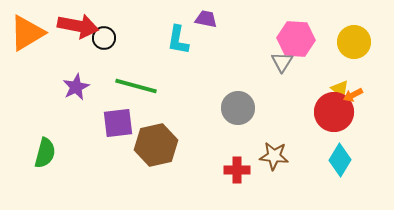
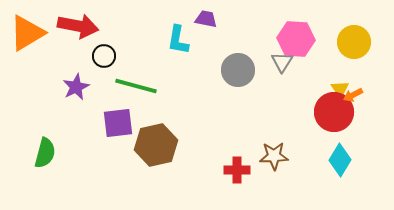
black circle: moved 18 px down
yellow triangle: rotated 18 degrees clockwise
gray circle: moved 38 px up
brown star: rotated 8 degrees counterclockwise
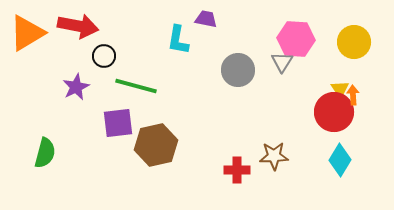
orange arrow: rotated 114 degrees clockwise
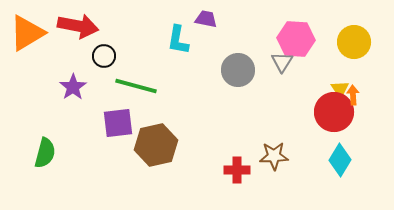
purple star: moved 3 px left; rotated 8 degrees counterclockwise
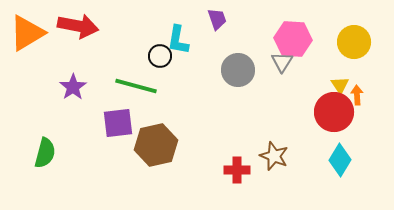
purple trapezoid: moved 11 px right; rotated 60 degrees clockwise
pink hexagon: moved 3 px left
black circle: moved 56 px right
yellow triangle: moved 4 px up
orange arrow: moved 4 px right
brown star: rotated 24 degrees clockwise
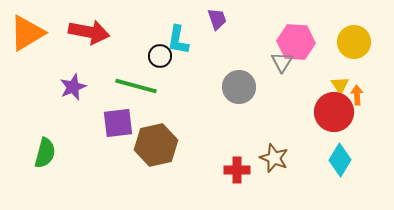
red arrow: moved 11 px right, 6 px down
pink hexagon: moved 3 px right, 3 px down
gray circle: moved 1 px right, 17 px down
purple star: rotated 12 degrees clockwise
brown star: moved 2 px down
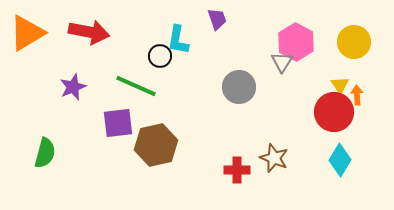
pink hexagon: rotated 24 degrees clockwise
green line: rotated 9 degrees clockwise
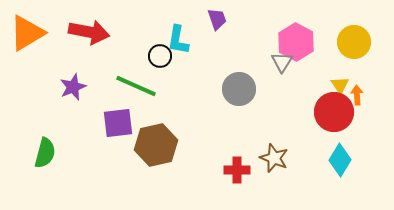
gray circle: moved 2 px down
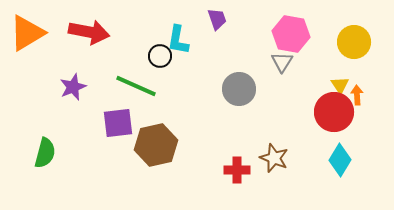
pink hexagon: moved 5 px left, 8 px up; rotated 18 degrees counterclockwise
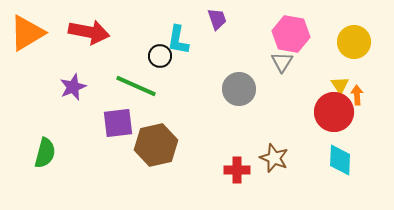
cyan diamond: rotated 28 degrees counterclockwise
